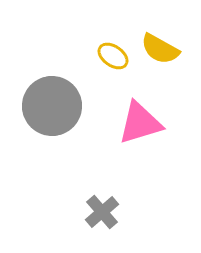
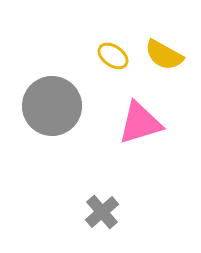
yellow semicircle: moved 4 px right, 6 px down
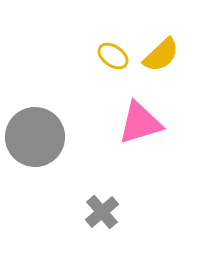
yellow semicircle: moved 3 px left; rotated 72 degrees counterclockwise
gray circle: moved 17 px left, 31 px down
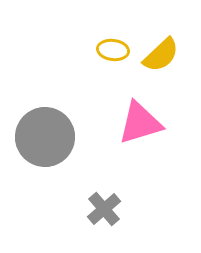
yellow ellipse: moved 6 px up; rotated 28 degrees counterclockwise
gray circle: moved 10 px right
gray cross: moved 2 px right, 3 px up
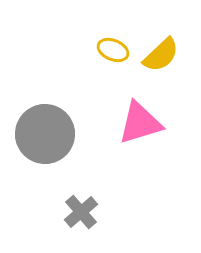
yellow ellipse: rotated 16 degrees clockwise
gray circle: moved 3 px up
gray cross: moved 23 px left, 3 px down
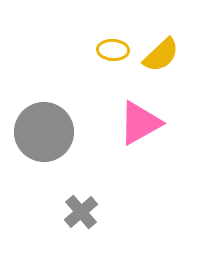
yellow ellipse: rotated 20 degrees counterclockwise
pink triangle: rotated 12 degrees counterclockwise
gray circle: moved 1 px left, 2 px up
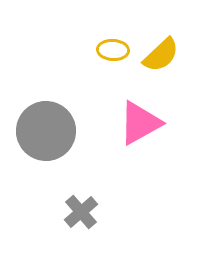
gray circle: moved 2 px right, 1 px up
